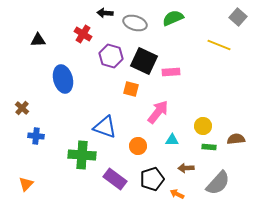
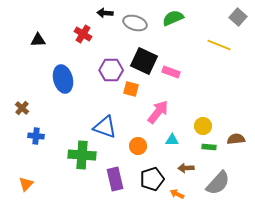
purple hexagon: moved 14 px down; rotated 15 degrees counterclockwise
pink rectangle: rotated 24 degrees clockwise
purple rectangle: rotated 40 degrees clockwise
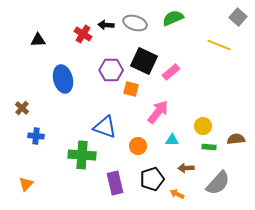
black arrow: moved 1 px right, 12 px down
pink rectangle: rotated 60 degrees counterclockwise
purple rectangle: moved 4 px down
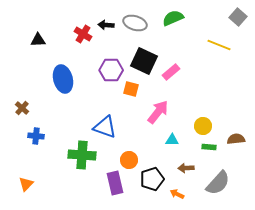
orange circle: moved 9 px left, 14 px down
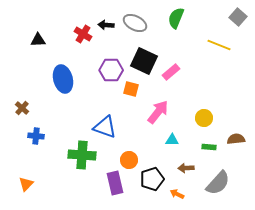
green semicircle: moved 3 px right; rotated 45 degrees counterclockwise
gray ellipse: rotated 10 degrees clockwise
yellow circle: moved 1 px right, 8 px up
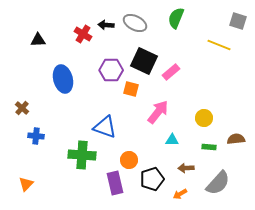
gray square: moved 4 px down; rotated 24 degrees counterclockwise
orange arrow: moved 3 px right; rotated 56 degrees counterclockwise
